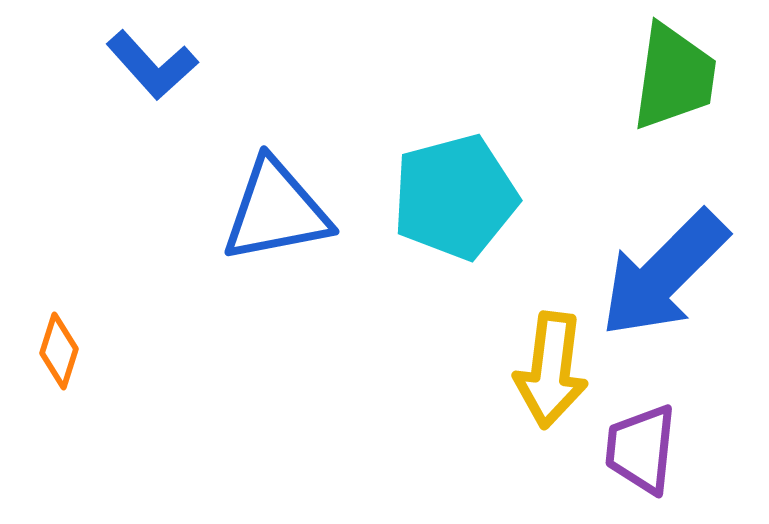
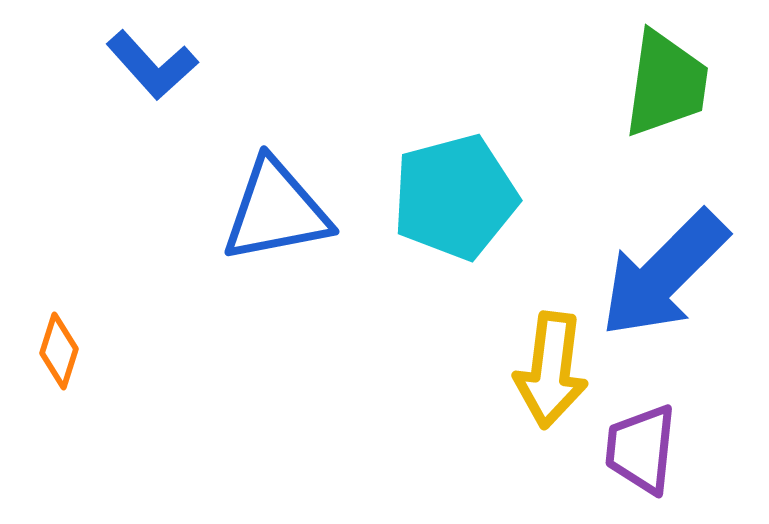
green trapezoid: moved 8 px left, 7 px down
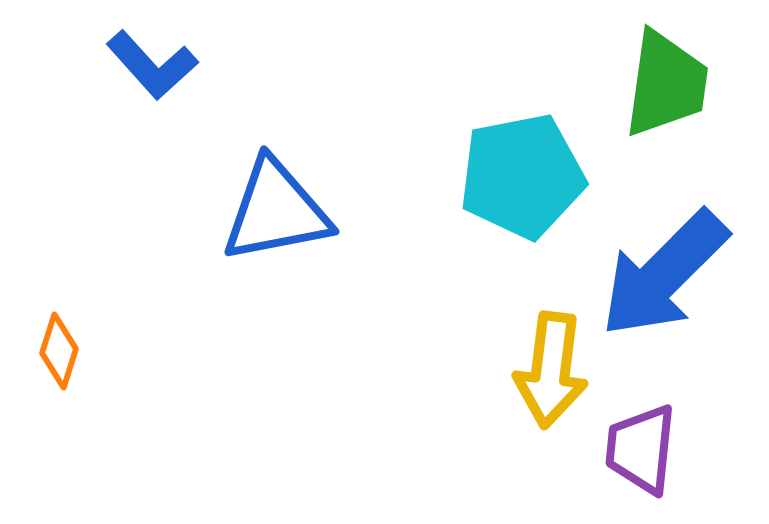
cyan pentagon: moved 67 px right, 21 px up; rotated 4 degrees clockwise
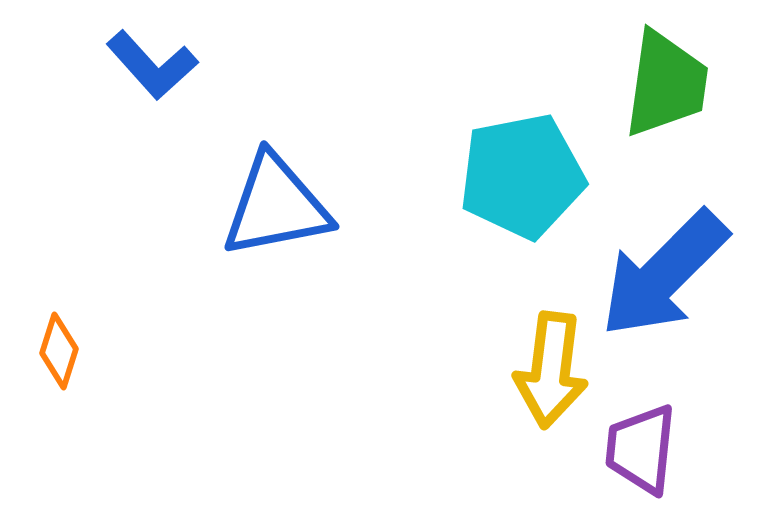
blue triangle: moved 5 px up
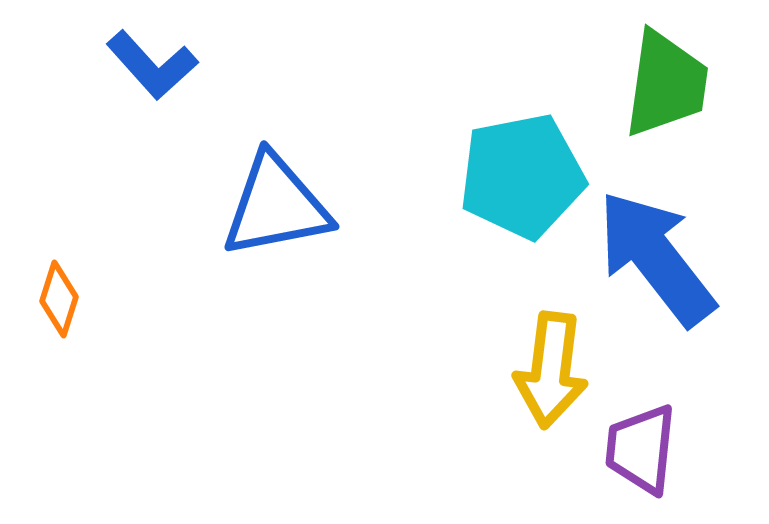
blue arrow: moved 8 px left, 16 px up; rotated 97 degrees clockwise
orange diamond: moved 52 px up
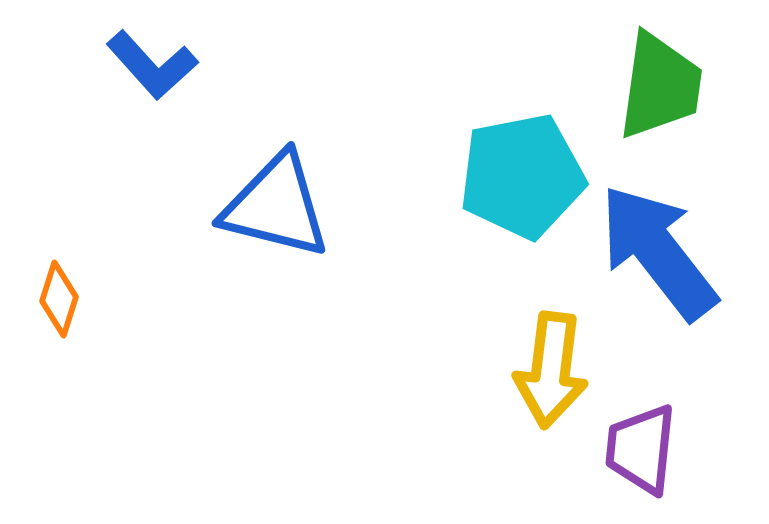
green trapezoid: moved 6 px left, 2 px down
blue triangle: rotated 25 degrees clockwise
blue arrow: moved 2 px right, 6 px up
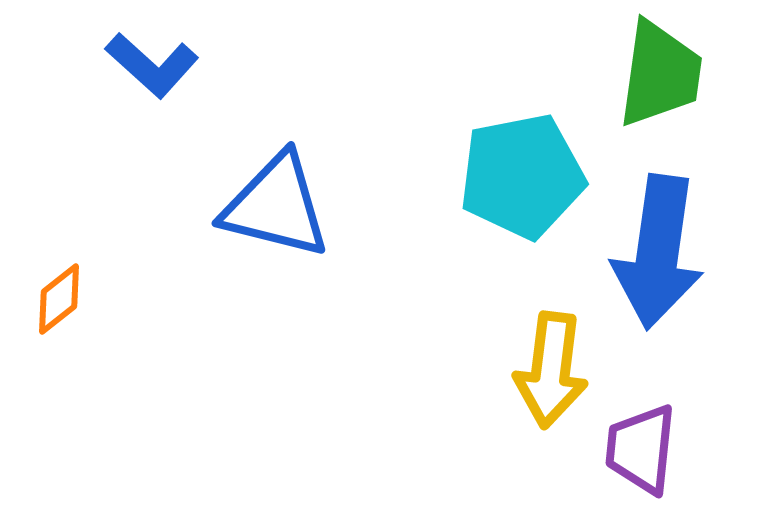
blue L-shape: rotated 6 degrees counterclockwise
green trapezoid: moved 12 px up
blue arrow: rotated 134 degrees counterclockwise
orange diamond: rotated 34 degrees clockwise
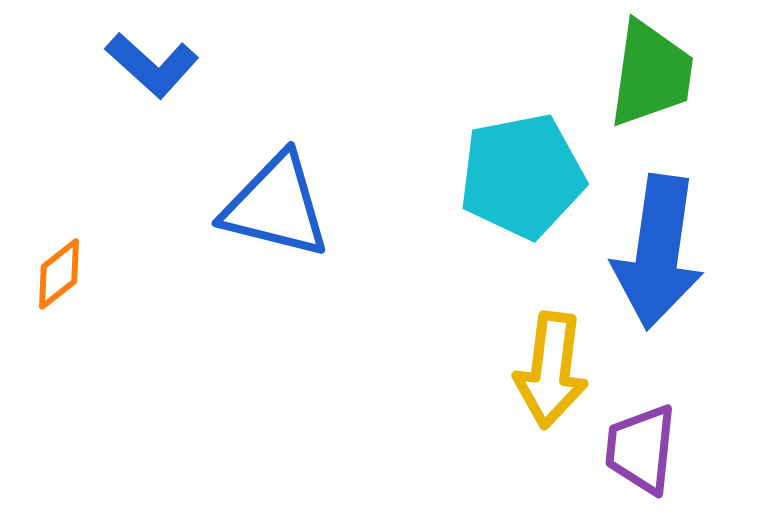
green trapezoid: moved 9 px left
orange diamond: moved 25 px up
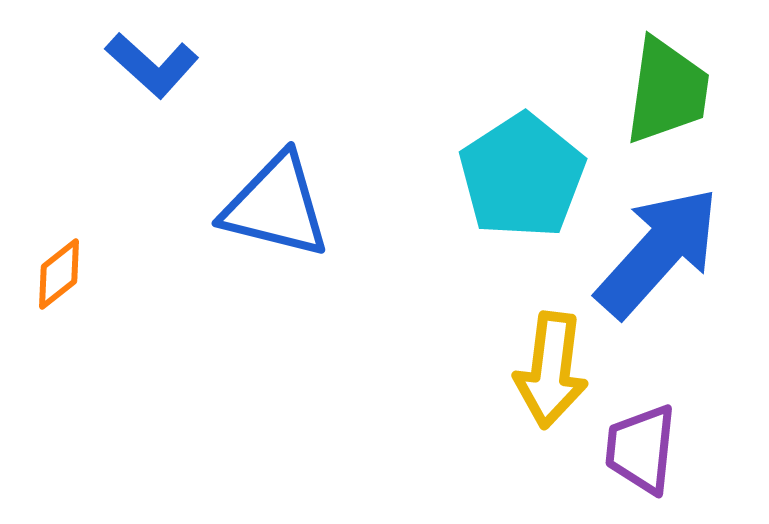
green trapezoid: moved 16 px right, 17 px down
cyan pentagon: rotated 22 degrees counterclockwise
blue arrow: rotated 146 degrees counterclockwise
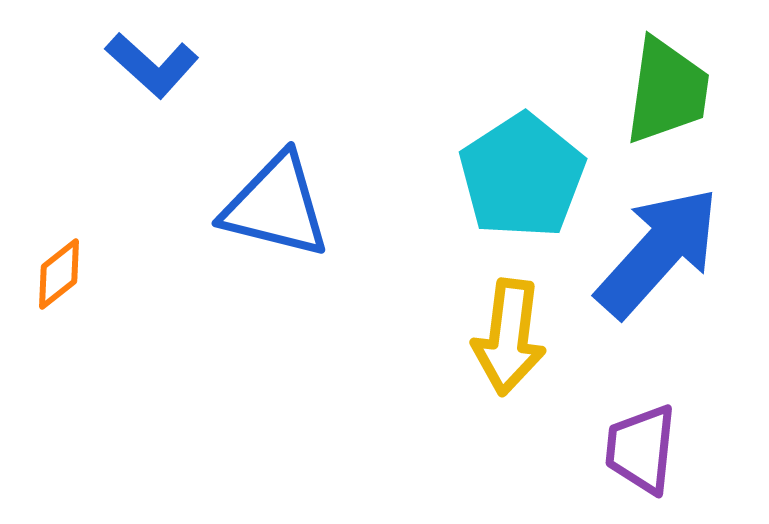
yellow arrow: moved 42 px left, 33 px up
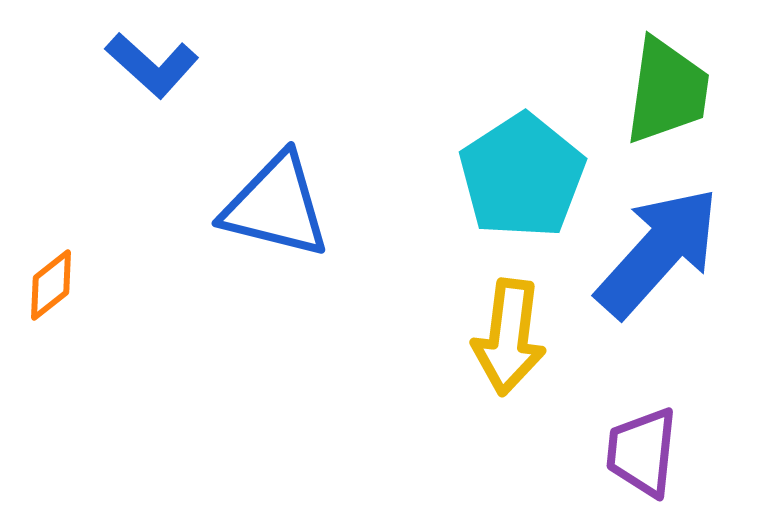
orange diamond: moved 8 px left, 11 px down
purple trapezoid: moved 1 px right, 3 px down
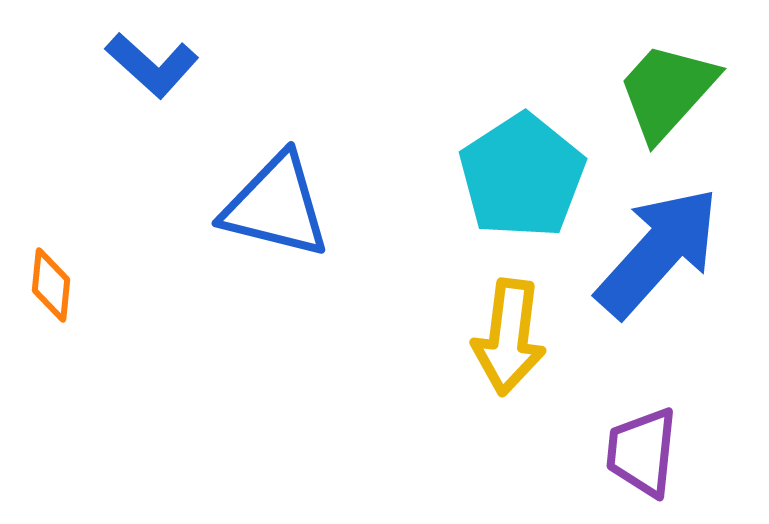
green trapezoid: rotated 146 degrees counterclockwise
orange diamond: rotated 46 degrees counterclockwise
